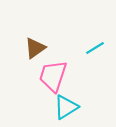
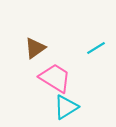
cyan line: moved 1 px right
pink trapezoid: moved 2 px right, 2 px down; rotated 104 degrees clockwise
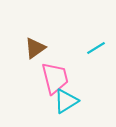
pink trapezoid: rotated 44 degrees clockwise
cyan triangle: moved 6 px up
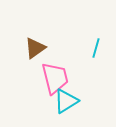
cyan line: rotated 42 degrees counterclockwise
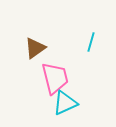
cyan line: moved 5 px left, 6 px up
cyan triangle: moved 1 px left, 2 px down; rotated 8 degrees clockwise
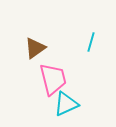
pink trapezoid: moved 2 px left, 1 px down
cyan triangle: moved 1 px right, 1 px down
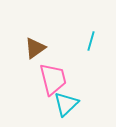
cyan line: moved 1 px up
cyan triangle: rotated 20 degrees counterclockwise
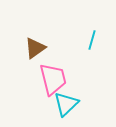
cyan line: moved 1 px right, 1 px up
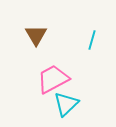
brown triangle: moved 1 px right, 13 px up; rotated 25 degrees counterclockwise
pink trapezoid: rotated 104 degrees counterclockwise
